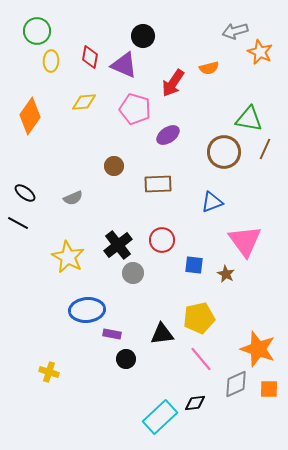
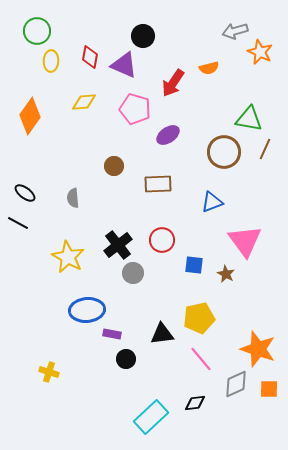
gray semicircle at (73, 198): rotated 108 degrees clockwise
cyan rectangle at (160, 417): moved 9 px left
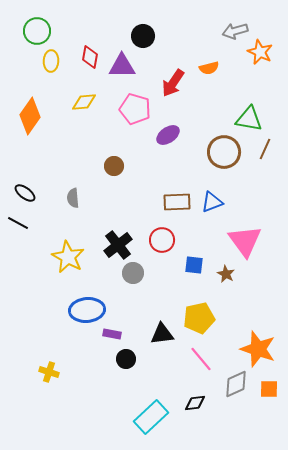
purple triangle at (124, 65): moved 2 px left, 1 px down; rotated 24 degrees counterclockwise
brown rectangle at (158, 184): moved 19 px right, 18 px down
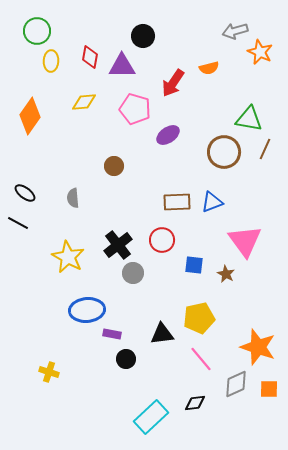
orange star at (258, 349): moved 2 px up
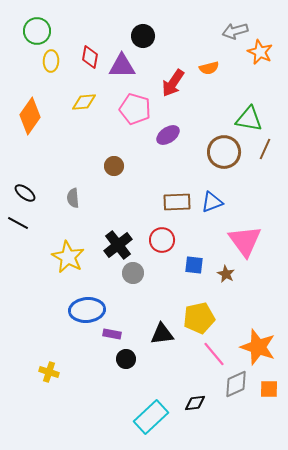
pink line at (201, 359): moved 13 px right, 5 px up
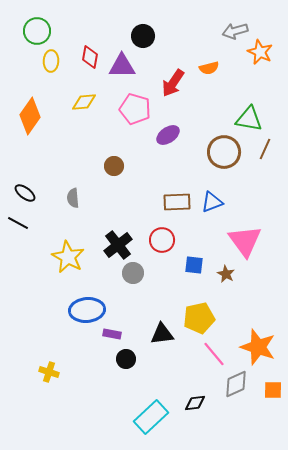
orange square at (269, 389): moved 4 px right, 1 px down
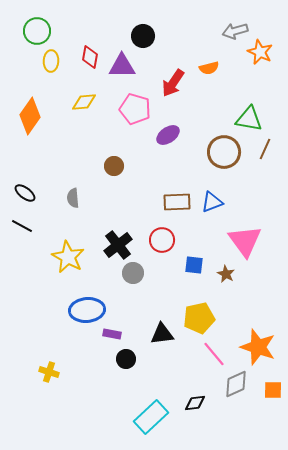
black line at (18, 223): moved 4 px right, 3 px down
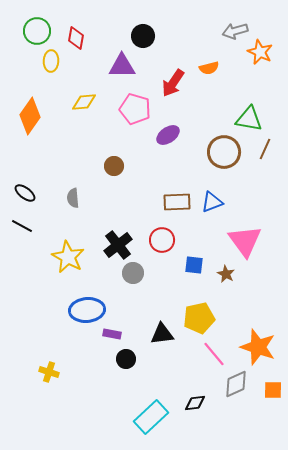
red diamond at (90, 57): moved 14 px left, 19 px up
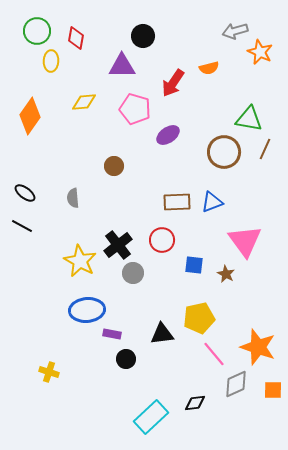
yellow star at (68, 257): moved 12 px right, 4 px down
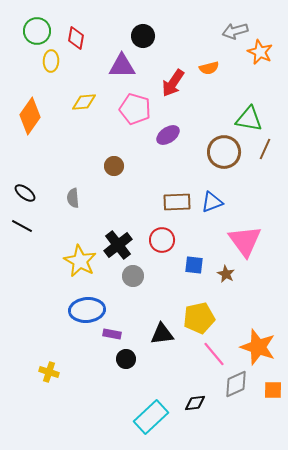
gray circle at (133, 273): moved 3 px down
